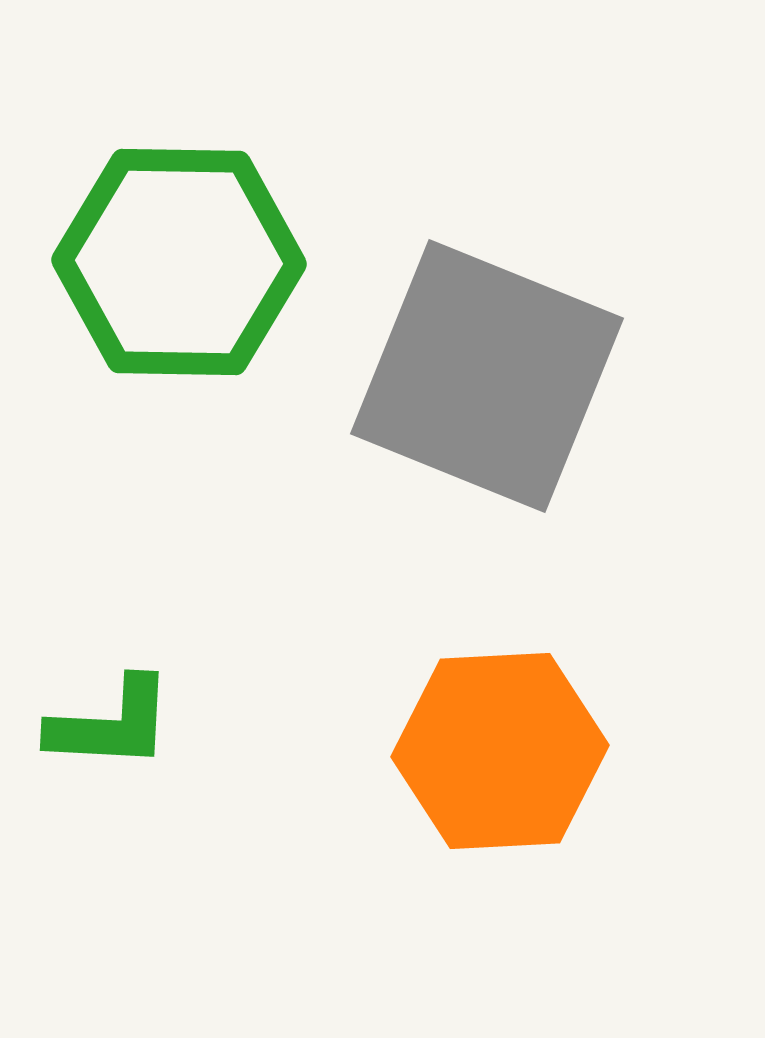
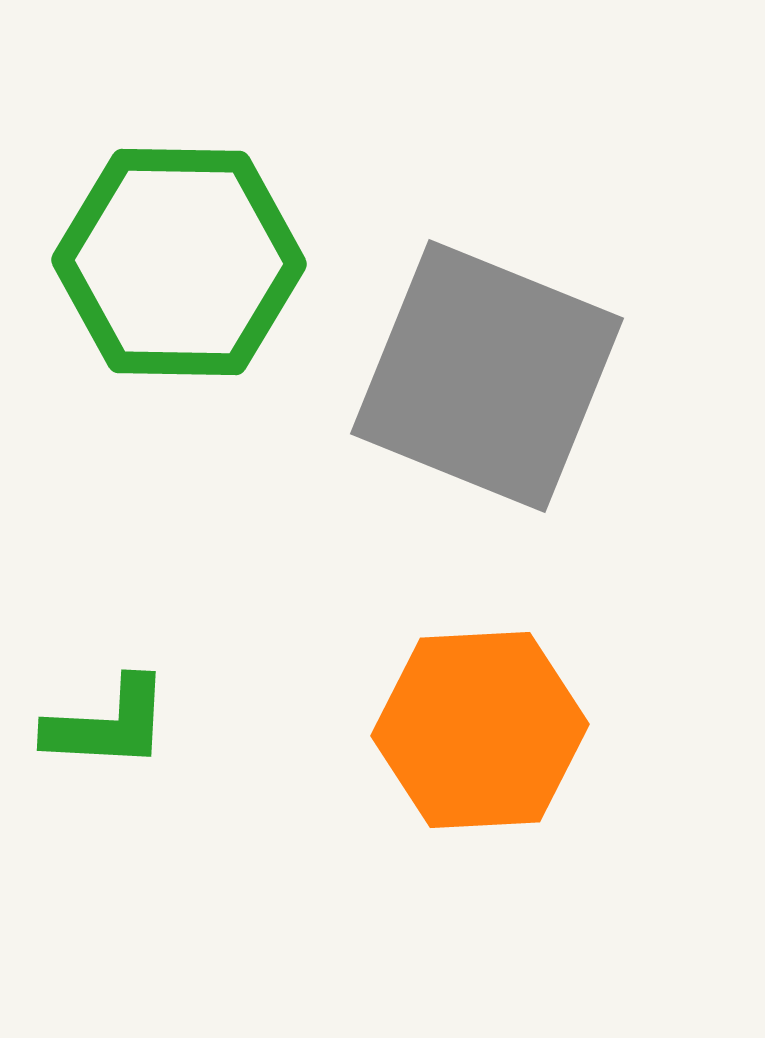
green L-shape: moved 3 px left
orange hexagon: moved 20 px left, 21 px up
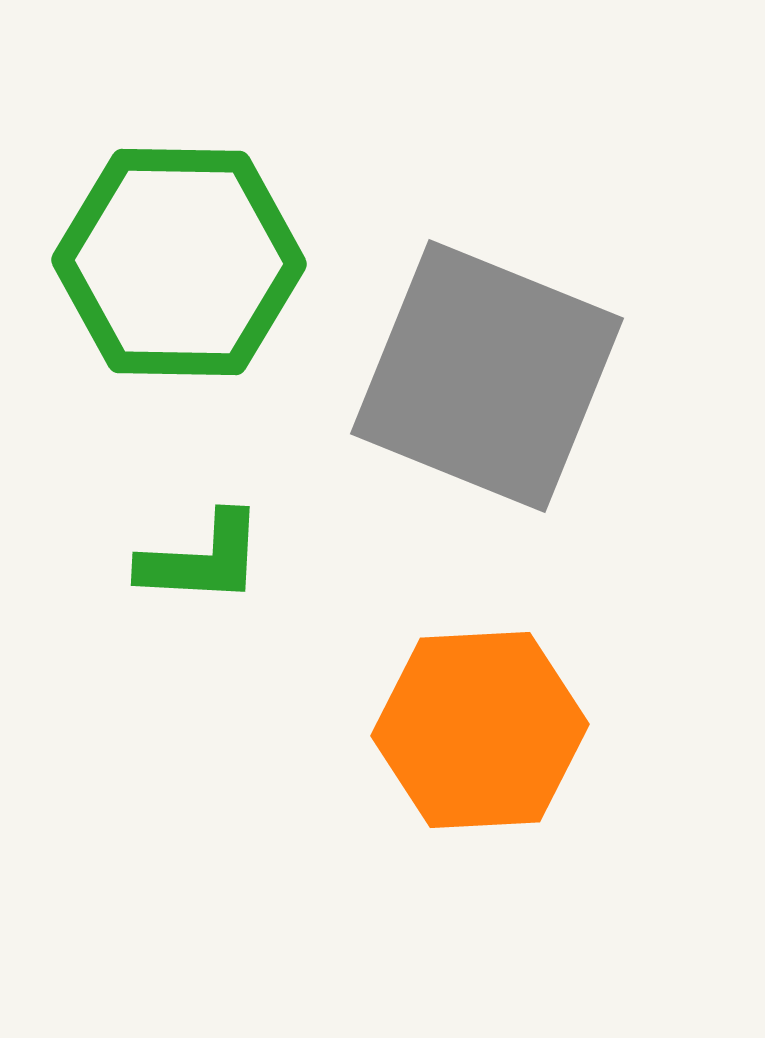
green L-shape: moved 94 px right, 165 px up
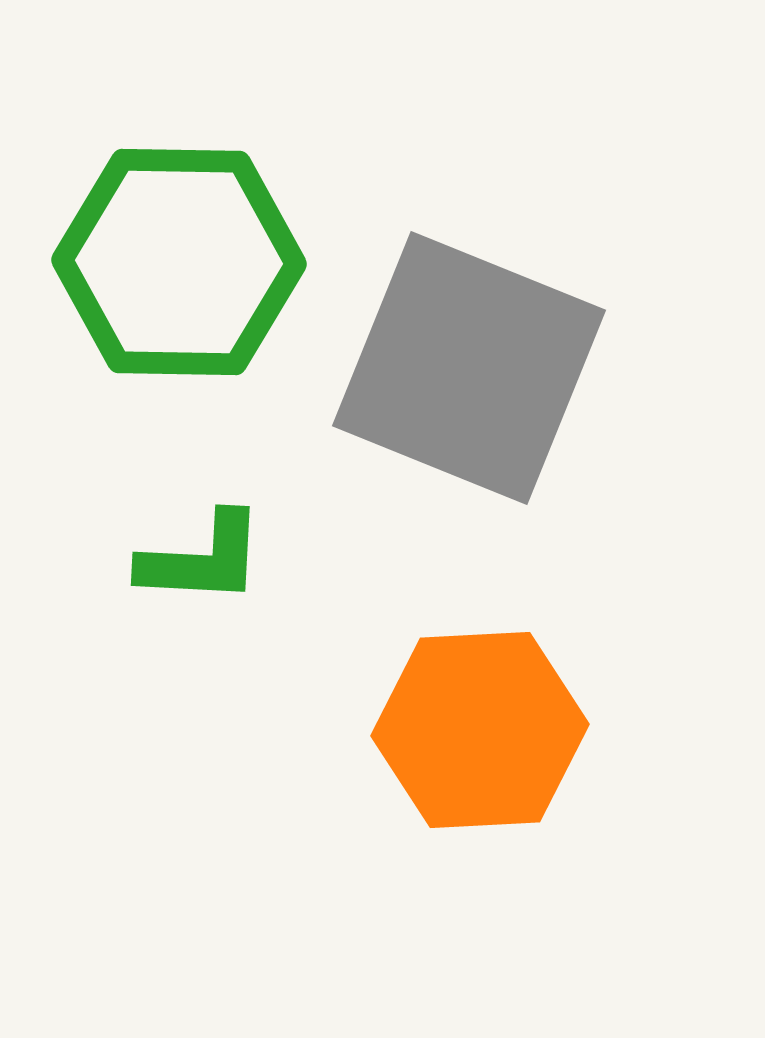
gray square: moved 18 px left, 8 px up
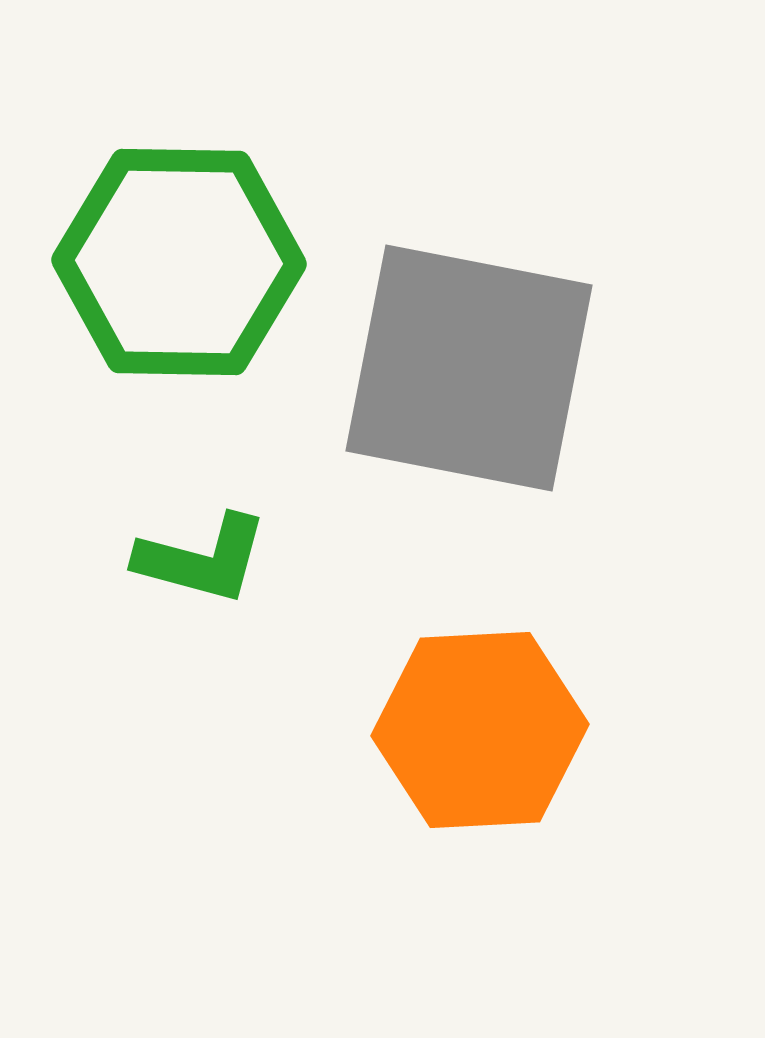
gray square: rotated 11 degrees counterclockwise
green L-shape: rotated 12 degrees clockwise
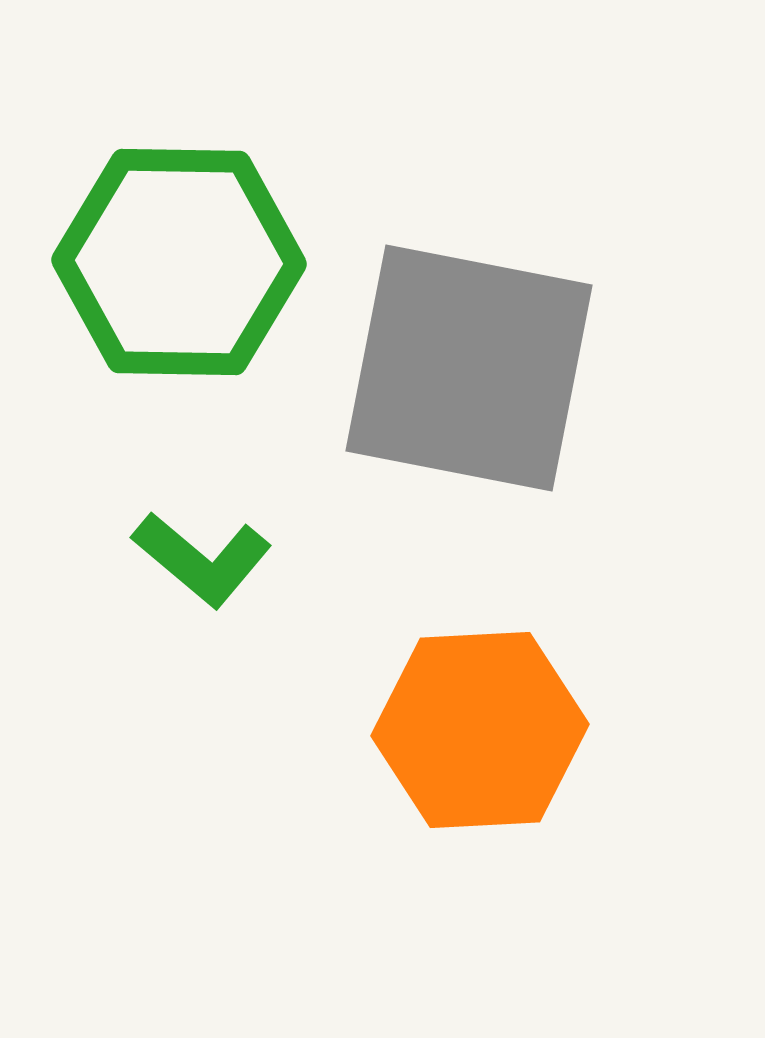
green L-shape: rotated 25 degrees clockwise
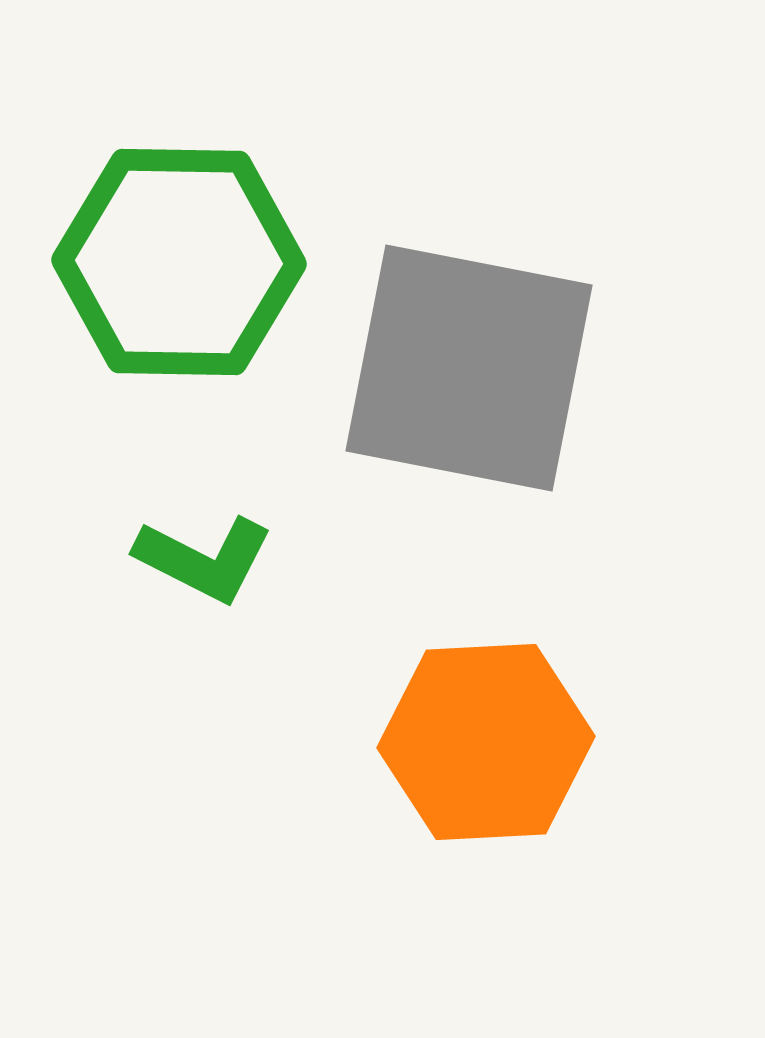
green L-shape: moved 2 px right; rotated 13 degrees counterclockwise
orange hexagon: moved 6 px right, 12 px down
